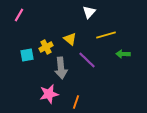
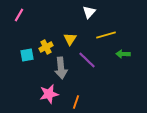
yellow triangle: rotated 24 degrees clockwise
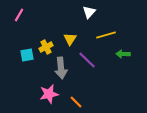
orange line: rotated 64 degrees counterclockwise
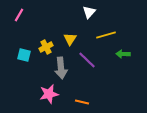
cyan square: moved 3 px left; rotated 24 degrees clockwise
orange line: moved 6 px right; rotated 32 degrees counterclockwise
